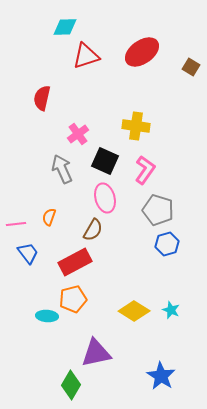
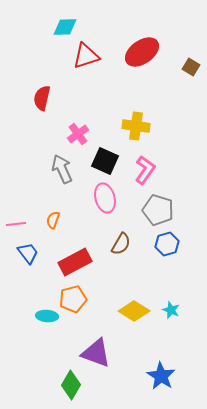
orange semicircle: moved 4 px right, 3 px down
brown semicircle: moved 28 px right, 14 px down
purple triangle: rotated 32 degrees clockwise
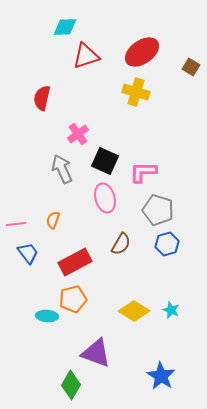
yellow cross: moved 34 px up; rotated 8 degrees clockwise
pink L-shape: moved 2 px left, 2 px down; rotated 124 degrees counterclockwise
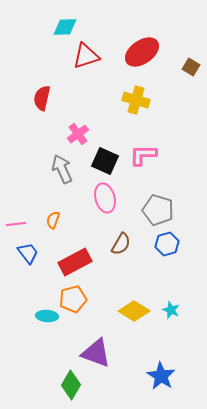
yellow cross: moved 8 px down
pink L-shape: moved 17 px up
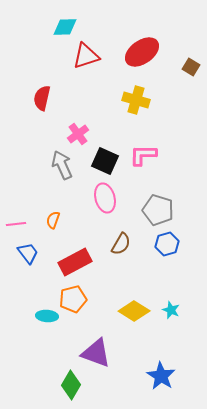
gray arrow: moved 4 px up
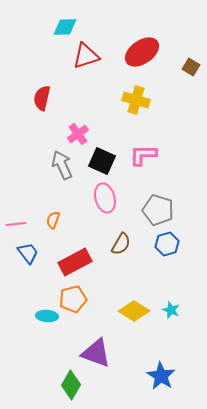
black square: moved 3 px left
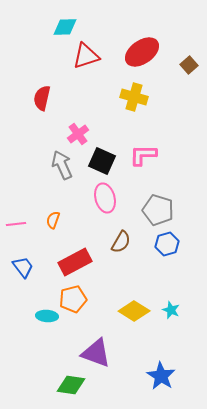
brown square: moved 2 px left, 2 px up; rotated 18 degrees clockwise
yellow cross: moved 2 px left, 3 px up
brown semicircle: moved 2 px up
blue trapezoid: moved 5 px left, 14 px down
green diamond: rotated 68 degrees clockwise
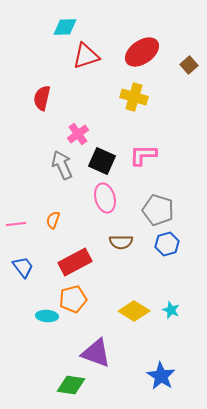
brown semicircle: rotated 60 degrees clockwise
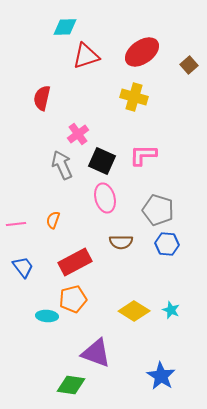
blue hexagon: rotated 20 degrees clockwise
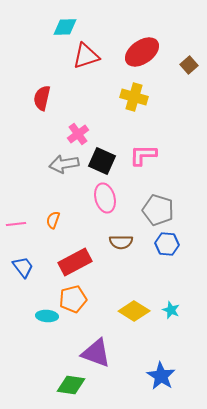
gray arrow: moved 2 px right, 1 px up; rotated 76 degrees counterclockwise
